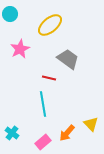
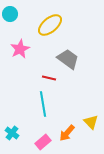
yellow triangle: moved 2 px up
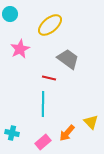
cyan line: rotated 10 degrees clockwise
cyan cross: rotated 24 degrees counterclockwise
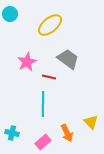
pink star: moved 7 px right, 13 px down
red line: moved 1 px up
orange arrow: rotated 66 degrees counterclockwise
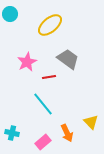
red line: rotated 24 degrees counterclockwise
cyan line: rotated 40 degrees counterclockwise
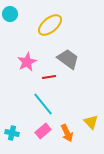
pink rectangle: moved 11 px up
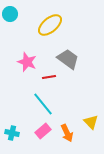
pink star: rotated 24 degrees counterclockwise
